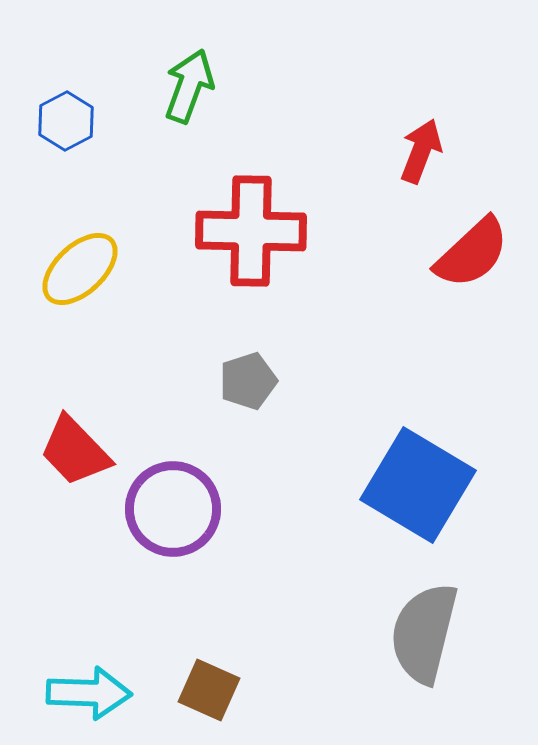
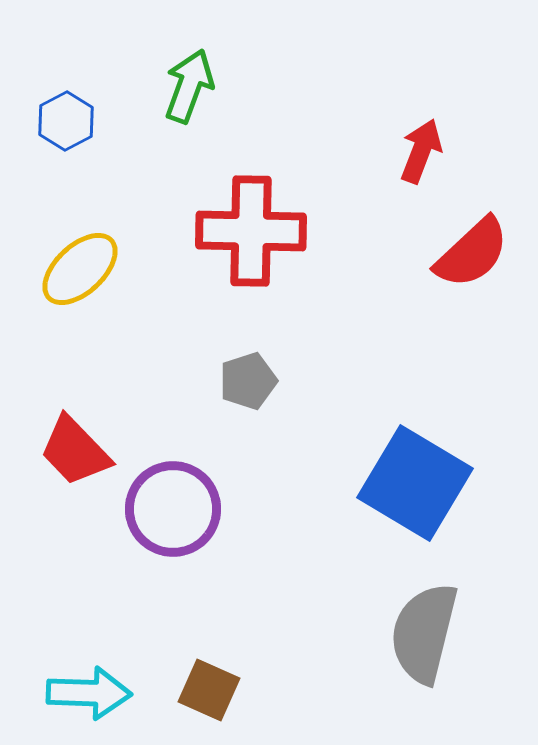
blue square: moved 3 px left, 2 px up
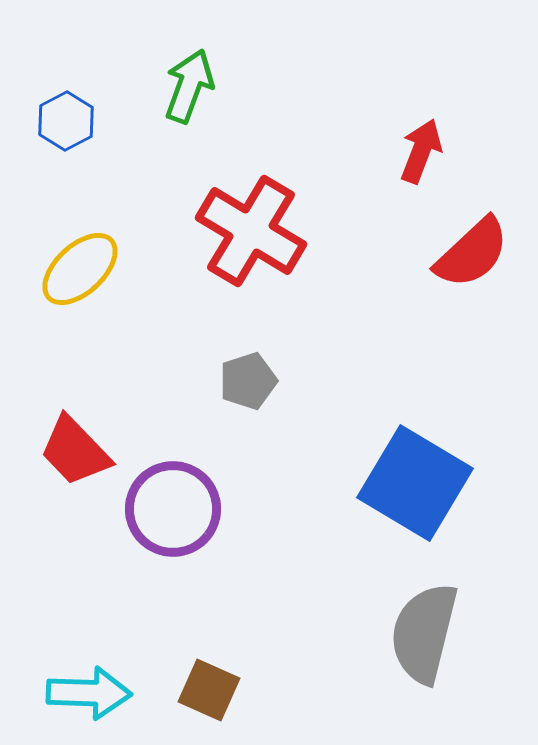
red cross: rotated 30 degrees clockwise
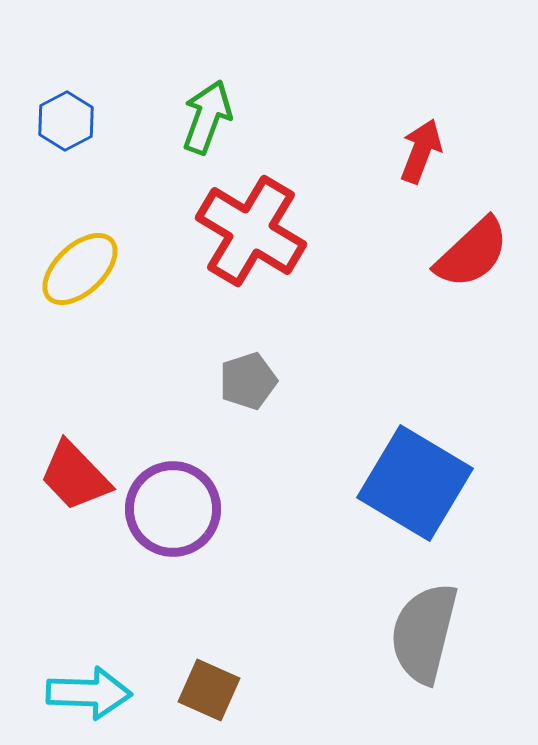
green arrow: moved 18 px right, 31 px down
red trapezoid: moved 25 px down
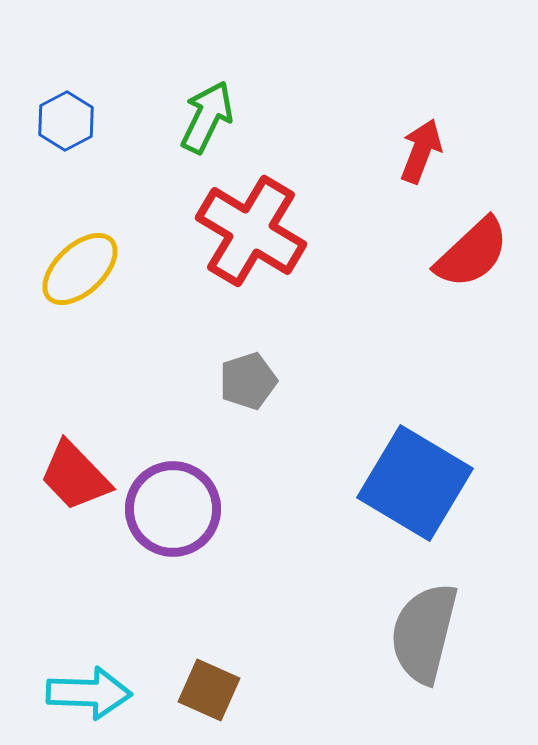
green arrow: rotated 6 degrees clockwise
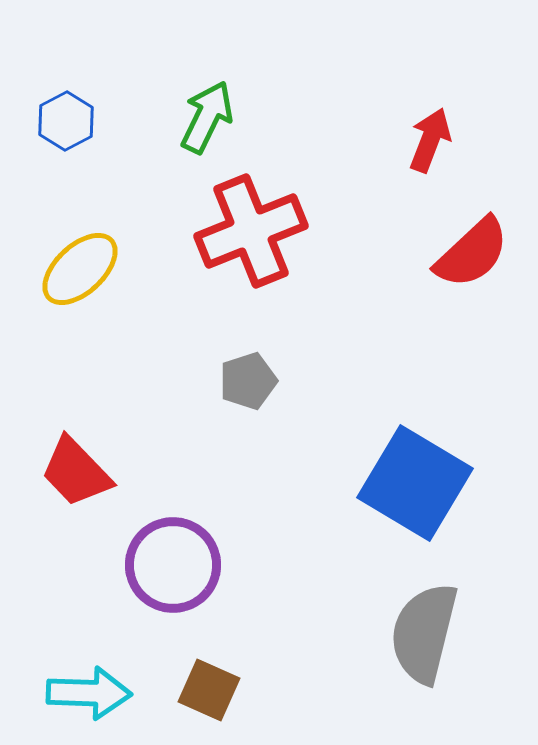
red arrow: moved 9 px right, 11 px up
red cross: rotated 37 degrees clockwise
red trapezoid: moved 1 px right, 4 px up
purple circle: moved 56 px down
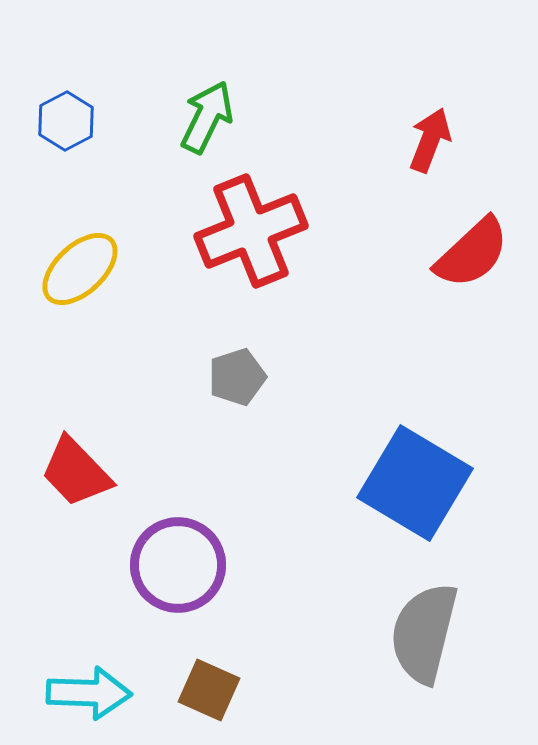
gray pentagon: moved 11 px left, 4 px up
purple circle: moved 5 px right
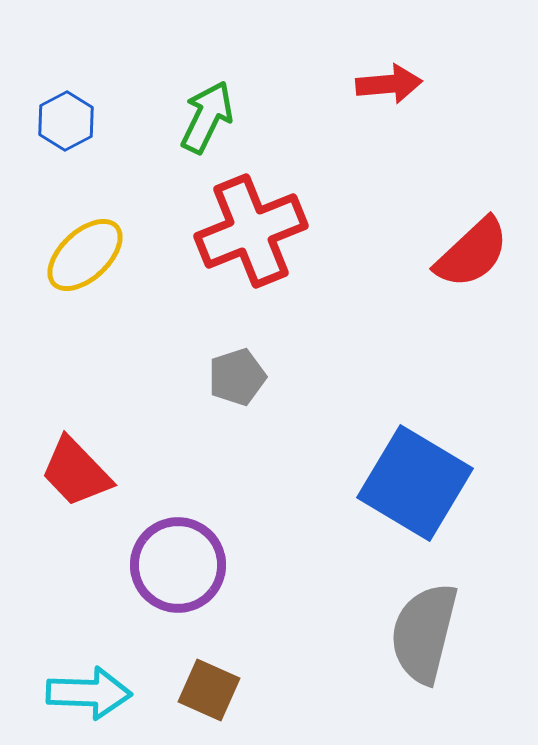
red arrow: moved 41 px left, 56 px up; rotated 64 degrees clockwise
yellow ellipse: moved 5 px right, 14 px up
